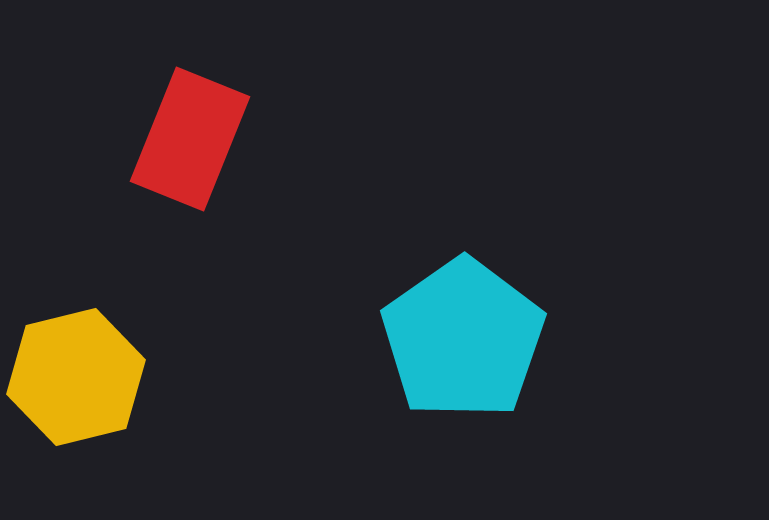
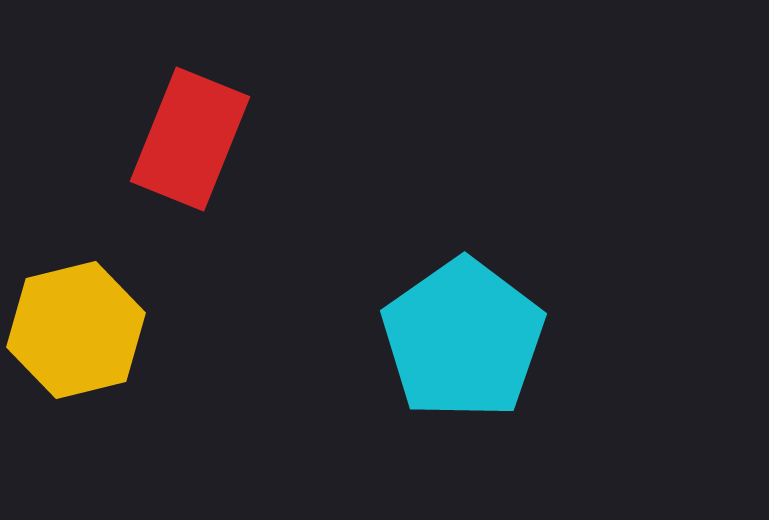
yellow hexagon: moved 47 px up
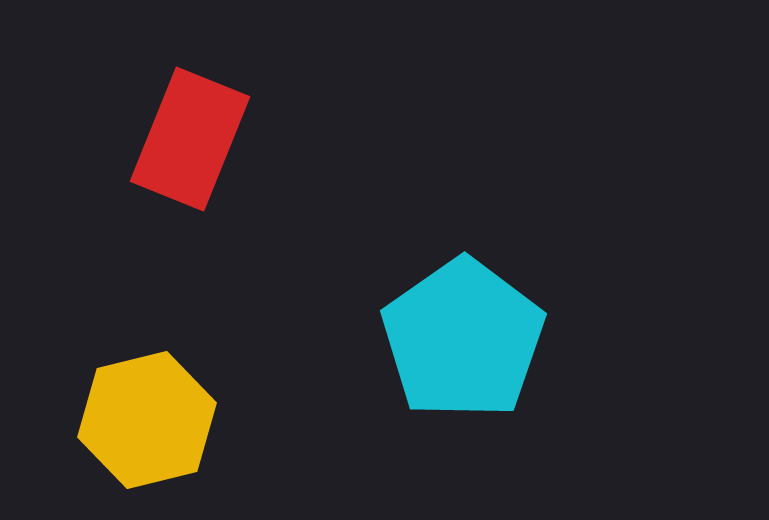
yellow hexagon: moved 71 px right, 90 px down
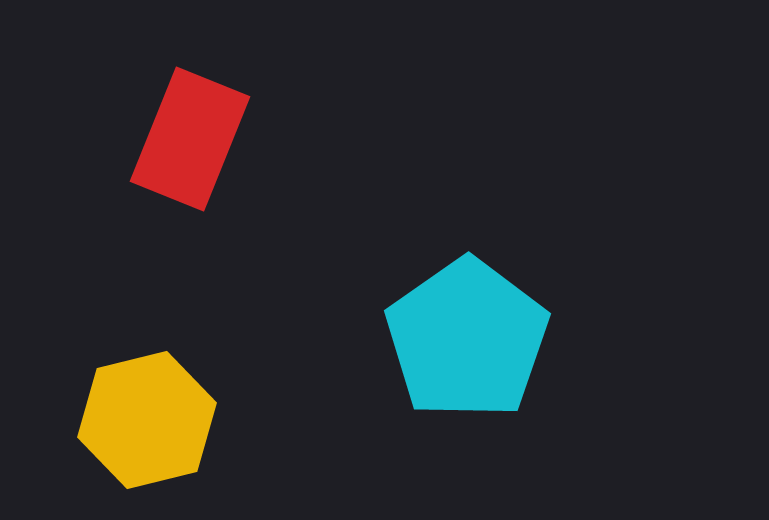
cyan pentagon: moved 4 px right
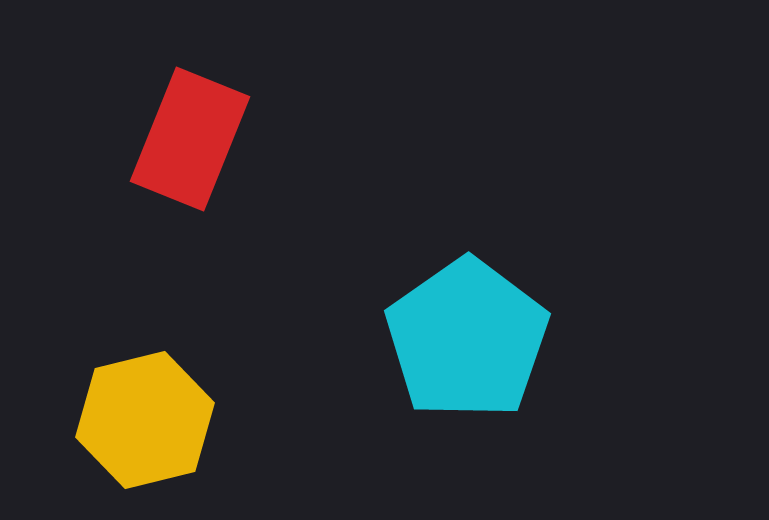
yellow hexagon: moved 2 px left
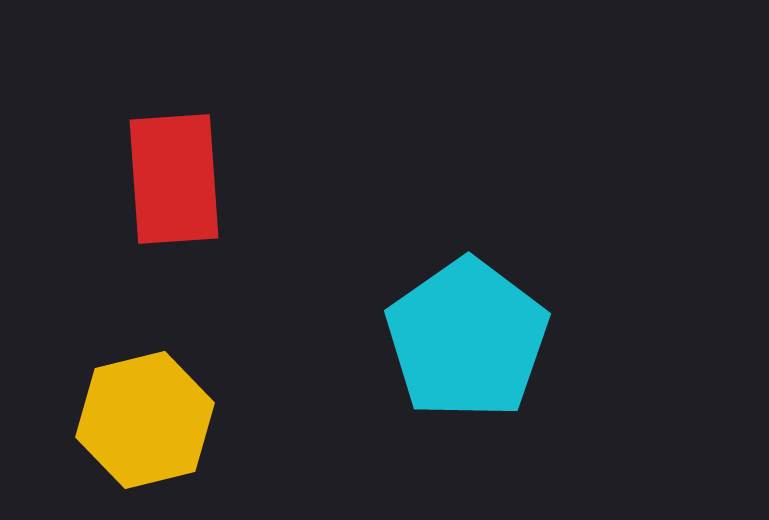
red rectangle: moved 16 px left, 40 px down; rotated 26 degrees counterclockwise
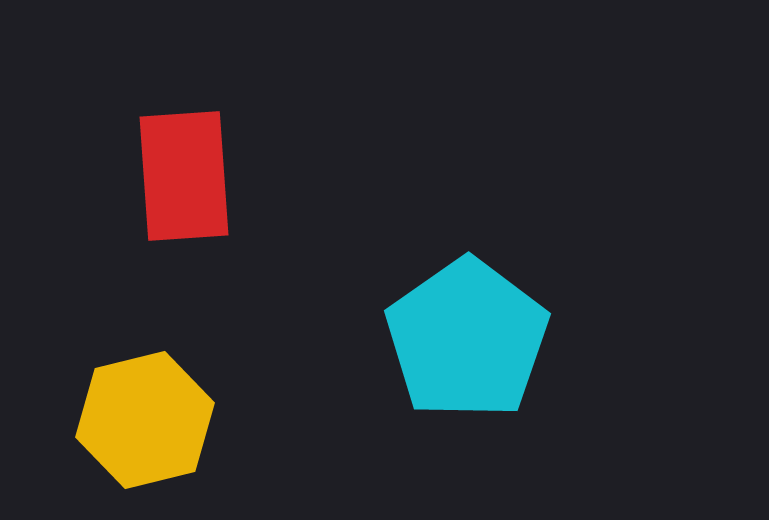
red rectangle: moved 10 px right, 3 px up
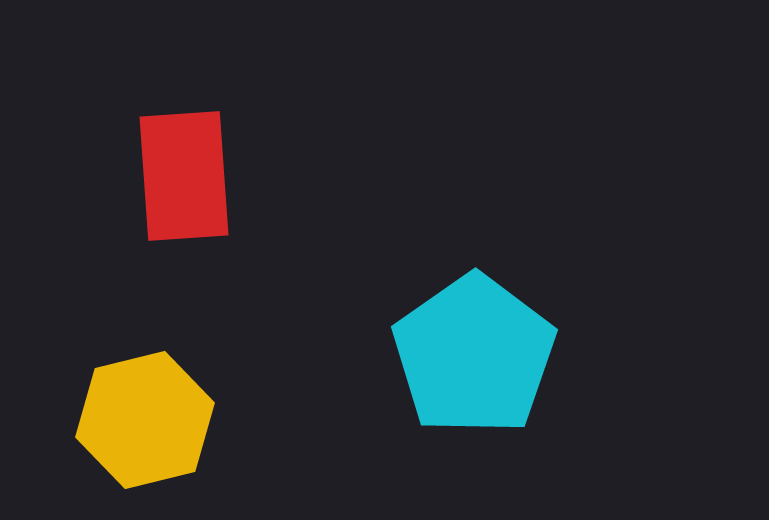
cyan pentagon: moved 7 px right, 16 px down
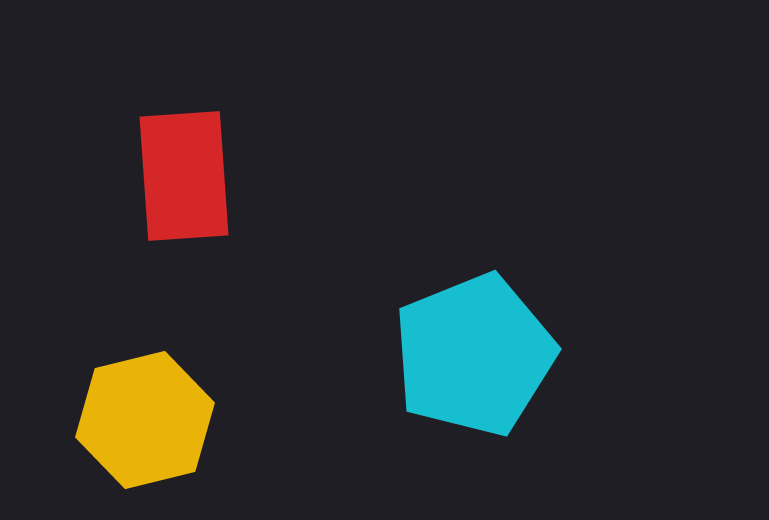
cyan pentagon: rotated 13 degrees clockwise
